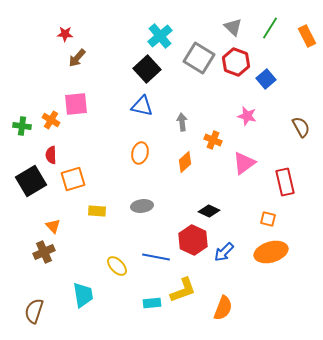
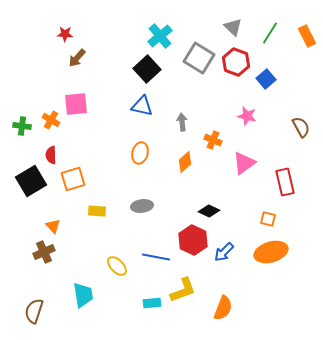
green line at (270, 28): moved 5 px down
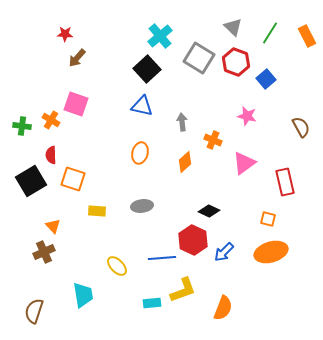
pink square at (76, 104): rotated 25 degrees clockwise
orange square at (73, 179): rotated 35 degrees clockwise
blue line at (156, 257): moved 6 px right, 1 px down; rotated 16 degrees counterclockwise
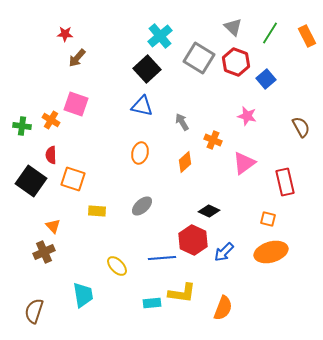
gray arrow at (182, 122): rotated 24 degrees counterclockwise
black square at (31, 181): rotated 24 degrees counterclockwise
gray ellipse at (142, 206): rotated 35 degrees counterclockwise
yellow L-shape at (183, 290): moved 1 px left, 3 px down; rotated 28 degrees clockwise
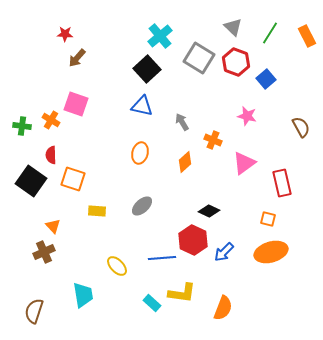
red rectangle at (285, 182): moved 3 px left, 1 px down
cyan rectangle at (152, 303): rotated 48 degrees clockwise
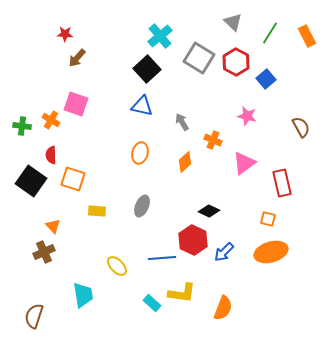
gray triangle at (233, 27): moved 5 px up
red hexagon at (236, 62): rotated 8 degrees clockwise
gray ellipse at (142, 206): rotated 25 degrees counterclockwise
brown semicircle at (34, 311): moved 5 px down
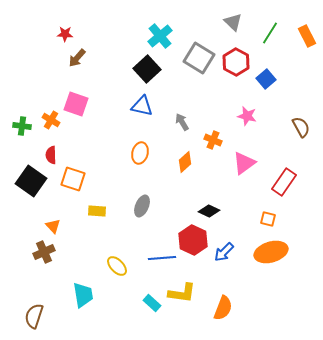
red rectangle at (282, 183): moved 2 px right, 1 px up; rotated 48 degrees clockwise
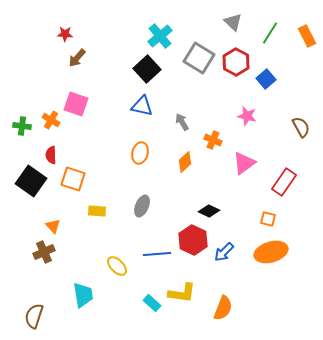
blue line at (162, 258): moved 5 px left, 4 px up
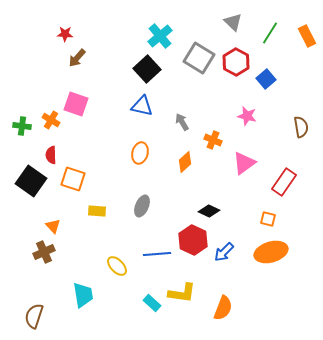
brown semicircle at (301, 127): rotated 20 degrees clockwise
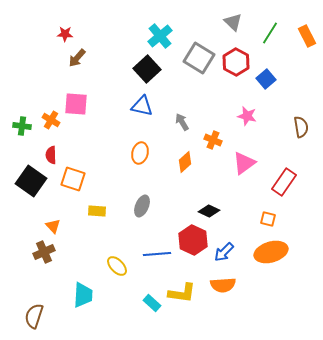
pink square at (76, 104): rotated 15 degrees counterclockwise
cyan trapezoid at (83, 295): rotated 12 degrees clockwise
orange semicircle at (223, 308): moved 23 px up; rotated 65 degrees clockwise
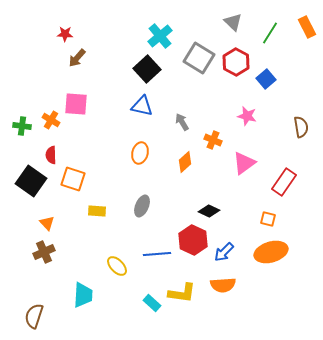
orange rectangle at (307, 36): moved 9 px up
orange triangle at (53, 226): moved 6 px left, 3 px up
